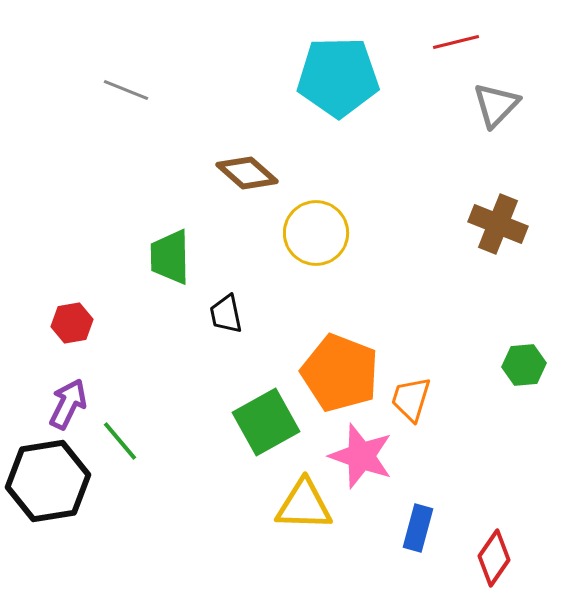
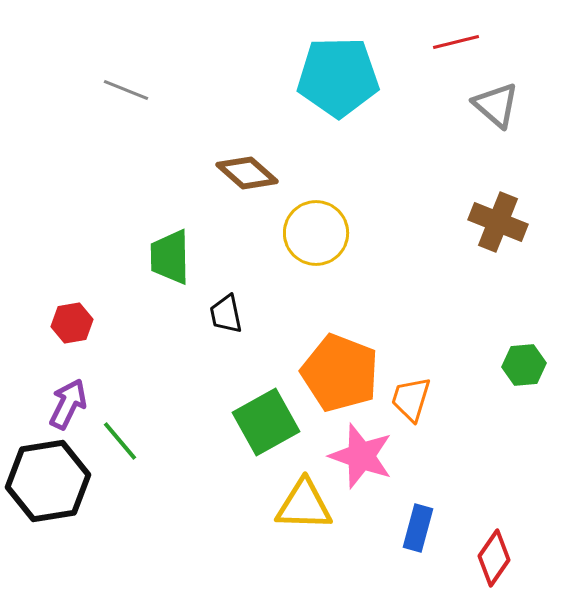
gray triangle: rotated 33 degrees counterclockwise
brown cross: moved 2 px up
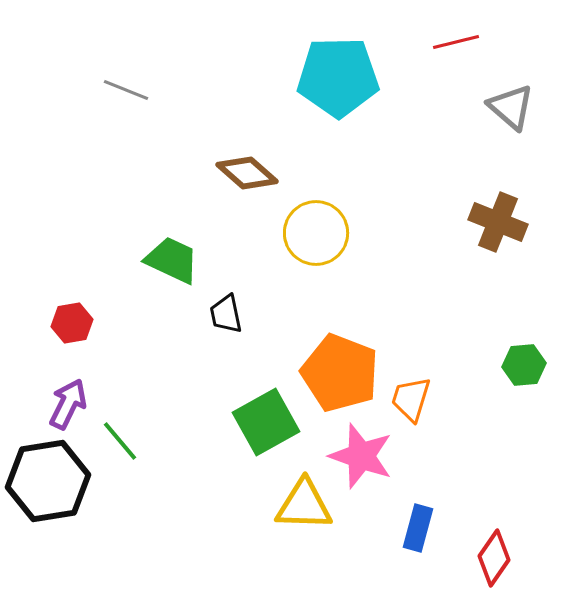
gray triangle: moved 15 px right, 2 px down
green trapezoid: moved 2 px right, 3 px down; rotated 116 degrees clockwise
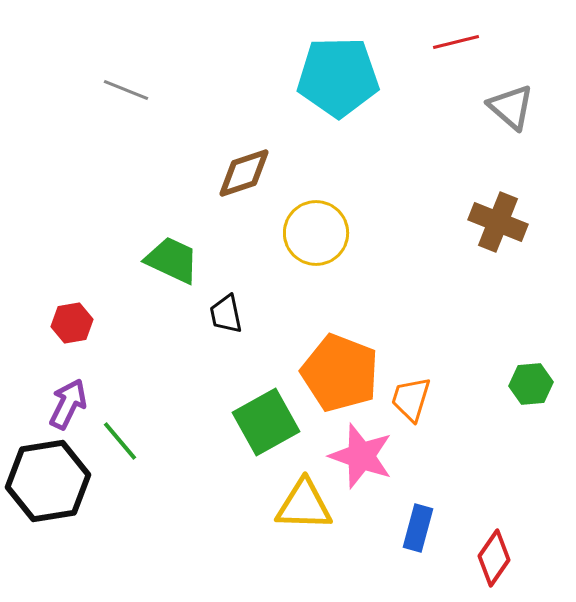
brown diamond: moved 3 px left; rotated 60 degrees counterclockwise
green hexagon: moved 7 px right, 19 px down
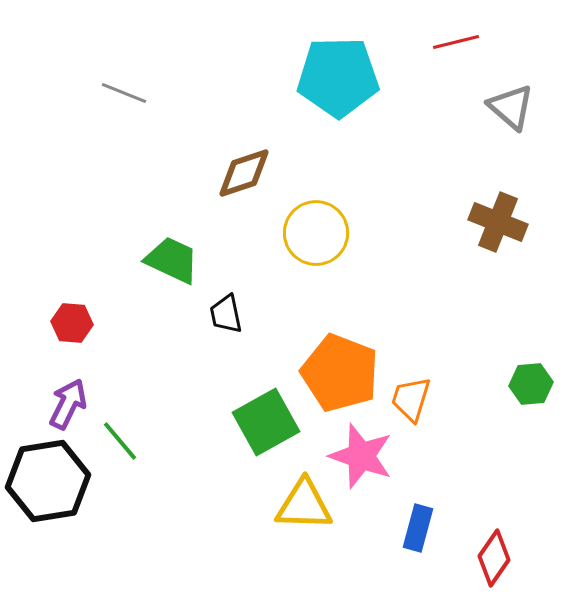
gray line: moved 2 px left, 3 px down
red hexagon: rotated 15 degrees clockwise
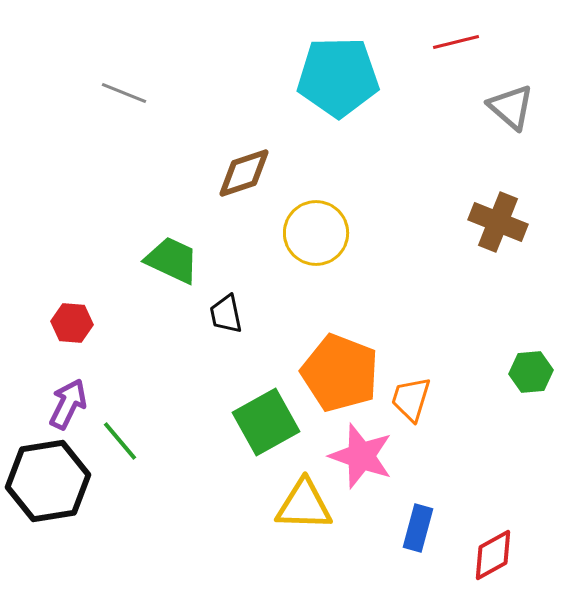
green hexagon: moved 12 px up
red diamond: moved 1 px left, 3 px up; rotated 26 degrees clockwise
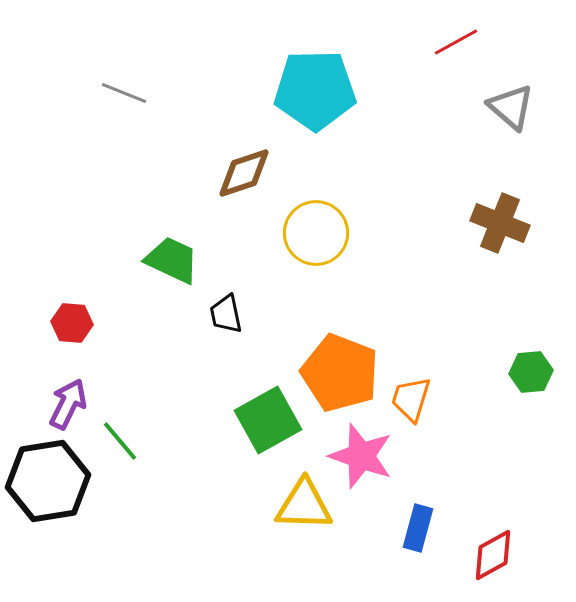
red line: rotated 15 degrees counterclockwise
cyan pentagon: moved 23 px left, 13 px down
brown cross: moved 2 px right, 1 px down
green square: moved 2 px right, 2 px up
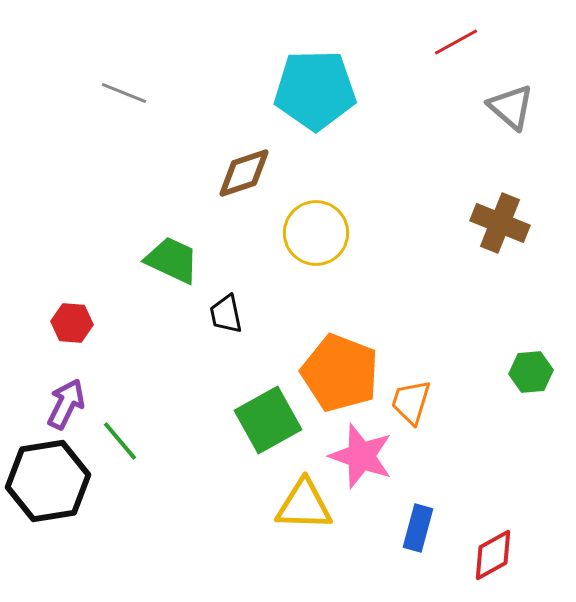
orange trapezoid: moved 3 px down
purple arrow: moved 2 px left
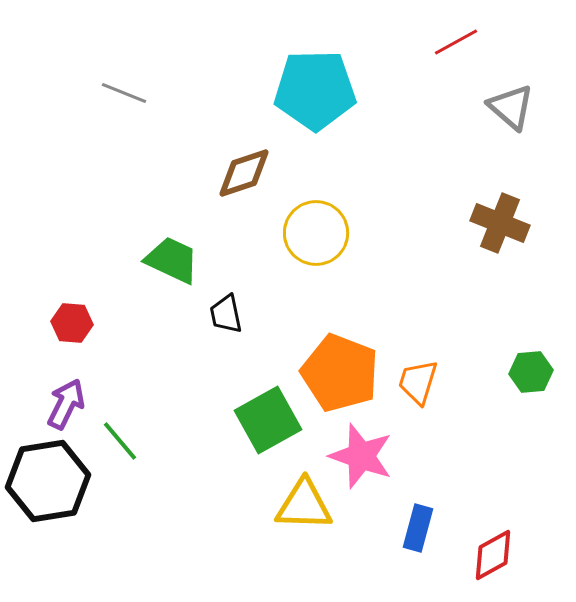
orange trapezoid: moved 7 px right, 20 px up
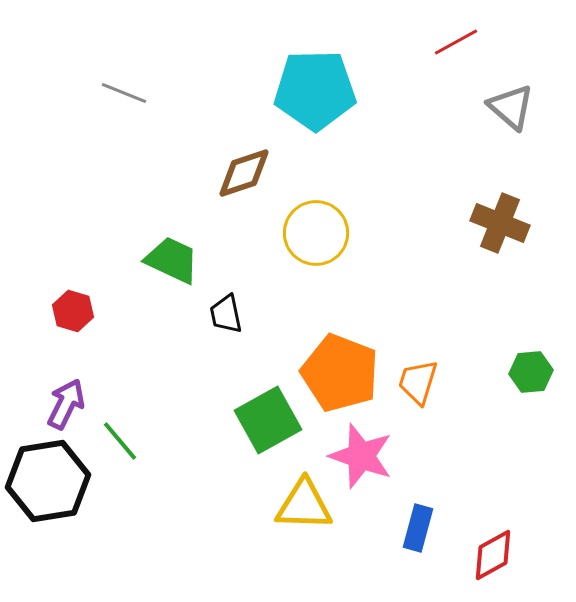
red hexagon: moved 1 px right, 12 px up; rotated 12 degrees clockwise
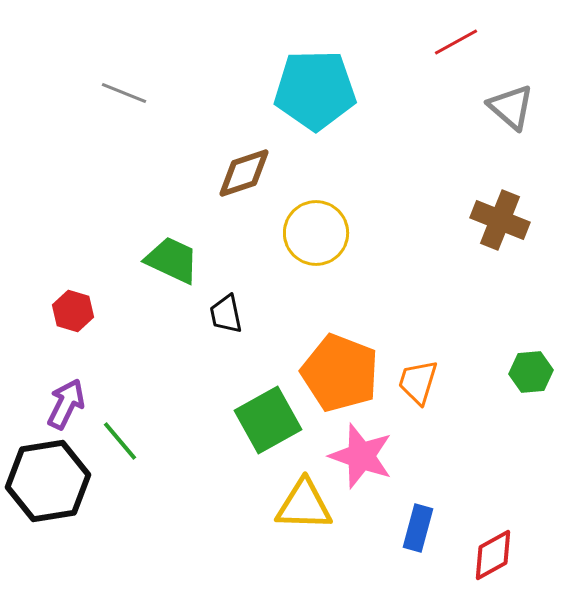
brown cross: moved 3 px up
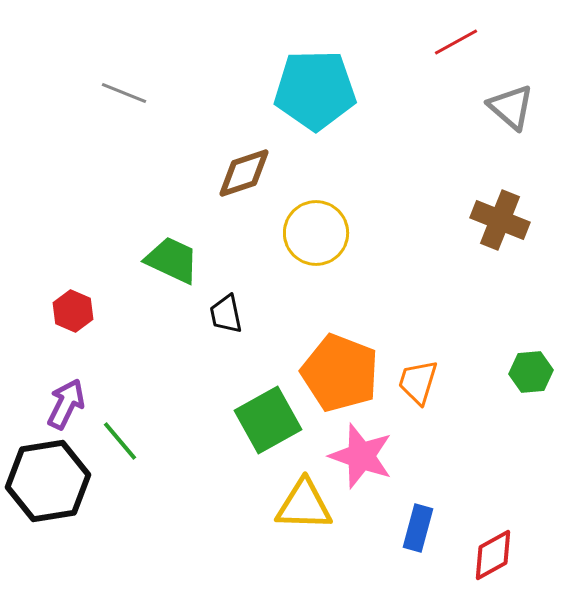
red hexagon: rotated 6 degrees clockwise
